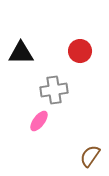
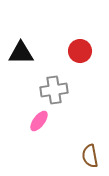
brown semicircle: rotated 45 degrees counterclockwise
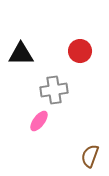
black triangle: moved 1 px down
brown semicircle: rotated 30 degrees clockwise
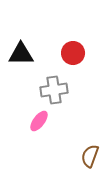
red circle: moved 7 px left, 2 px down
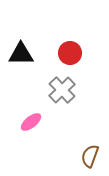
red circle: moved 3 px left
gray cross: moved 8 px right; rotated 36 degrees counterclockwise
pink ellipse: moved 8 px left, 1 px down; rotated 15 degrees clockwise
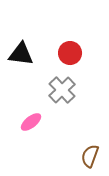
black triangle: rotated 8 degrees clockwise
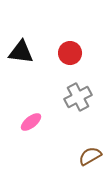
black triangle: moved 2 px up
gray cross: moved 16 px right, 7 px down; rotated 16 degrees clockwise
brown semicircle: rotated 40 degrees clockwise
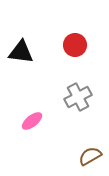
red circle: moved 5 px right, 8 px up
pink ellipse: moved 1 px right, 1 px up
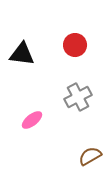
black triangle: moved 1 px right, 2 px down
pink ellipse: moved 1 px up
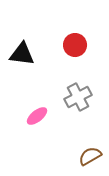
pink ellipse: moved 5 px right, 4 px up
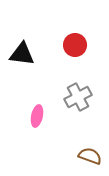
pink ellipse: rotated 40 degrees counterclockwise
brown semicircle: rotated 50 degrees clockwise
